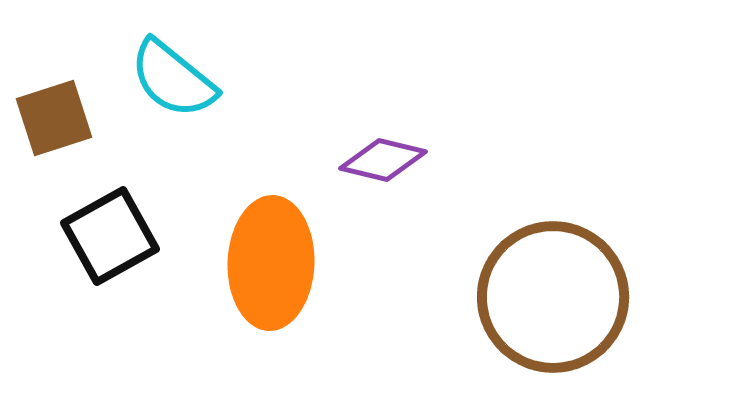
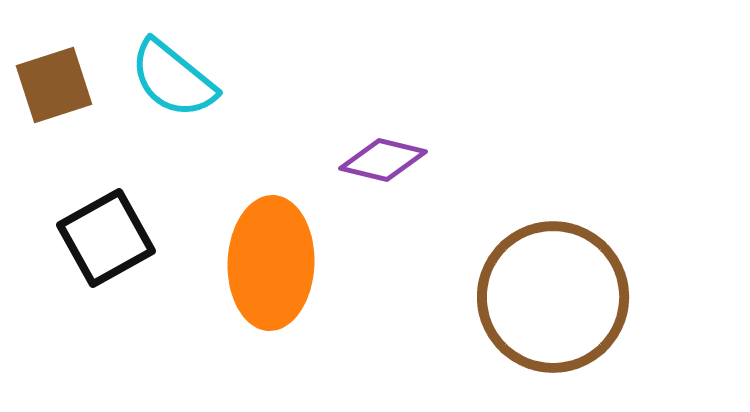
brown square: moved 33 px up
black square: moved 4 px left, 2 px down
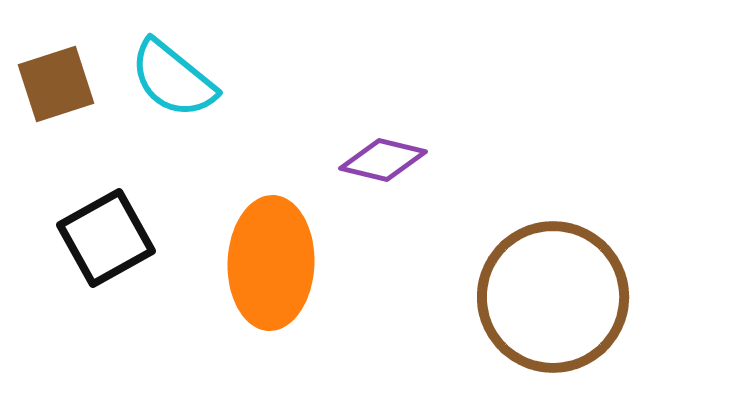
brown square: moved 2 px right, 1 px up
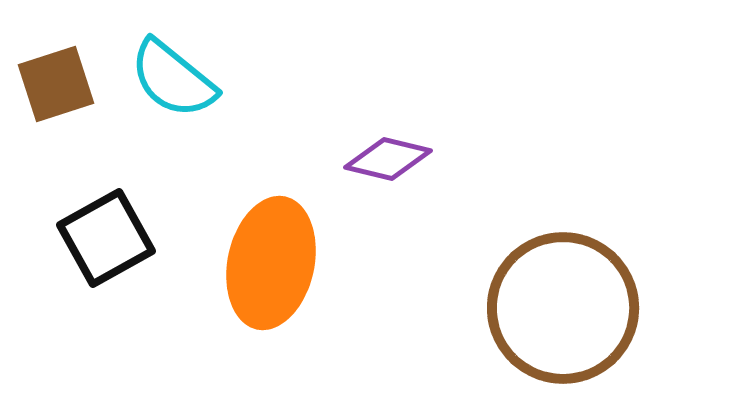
purple diamond: moved 5 px right, 1 px up
orange ellipse: rotated 10 degrees clockwise
brown circle: moved 10 px right, 11 px down
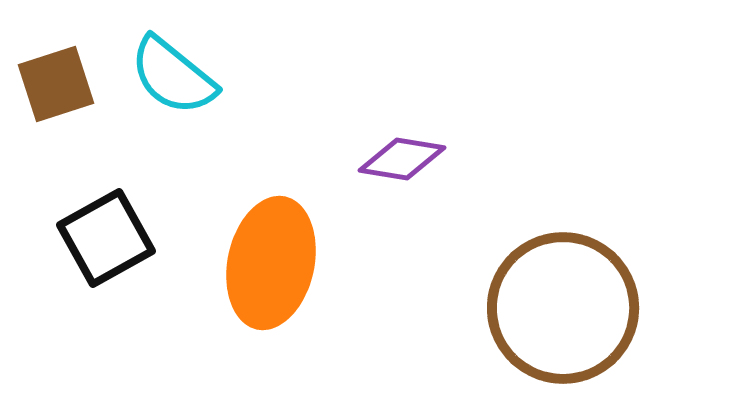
cyan semicircle: moved 3 px up
purple diamond: moved 14 px right; rotated 4 degrees counterclockwise
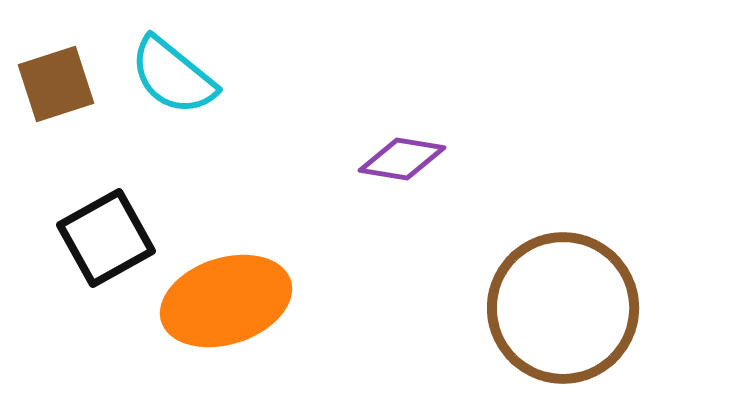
orange ellipse: moved 45 px left, 38 px down; rotated 60 degrees clockwise
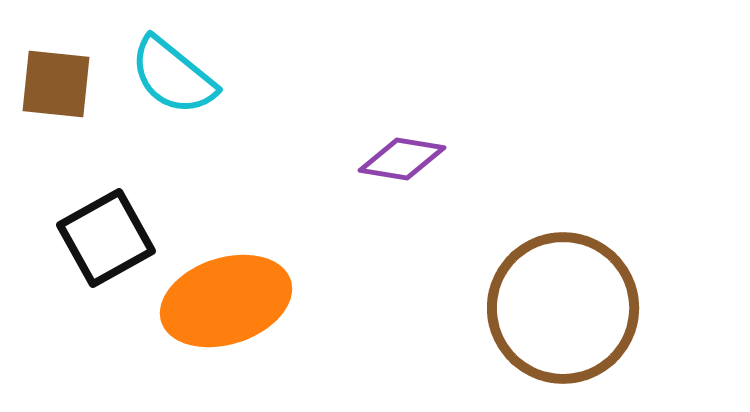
brown square: rotated 24 degrees clockwise
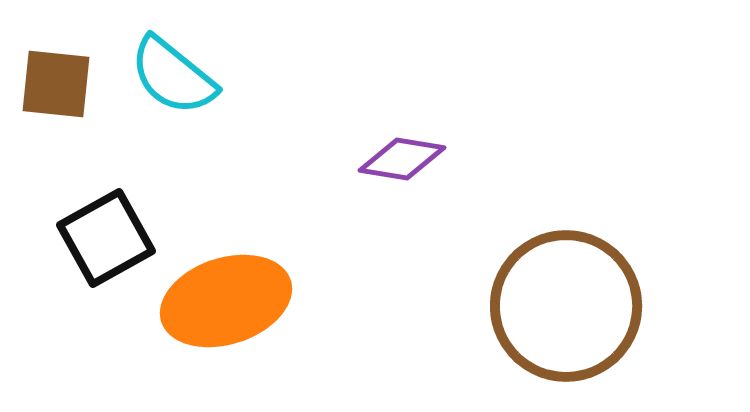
brown circle: moved 3 px right, 2 px up
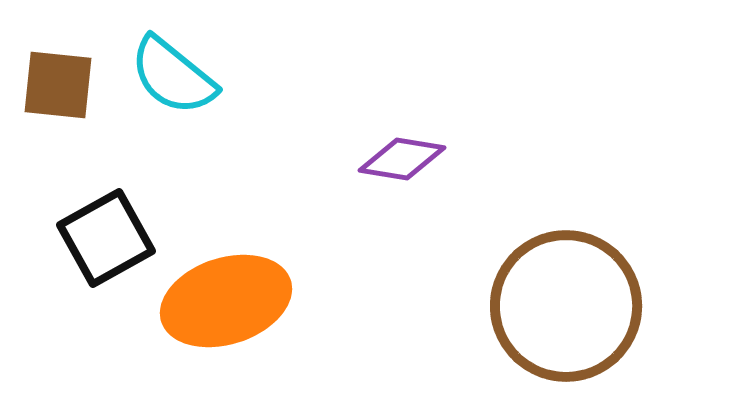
brown square: moved 2 px right, 1 px down
